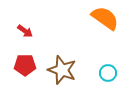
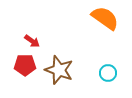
red arrow: moved 7 px right, 10 px down
brown star: moved 3 px left
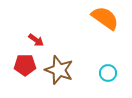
red arrow: moved 4 px right, 1 px up
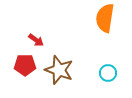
orange semicircle: rotated 116 degrees counterclockwise
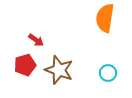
red pentagon: rotated 15 degrees counterclockwise
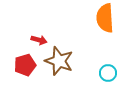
orange semicircle: rotated 12 degrees counterclockwise
red arrow: moved 3 px right; rotated 21 degrees counterclockwise
brown star: moved 9 px up
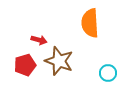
orange semicircle: moved 15 px left, 5 px down
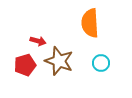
red arrow: moved 1 px left, 1 px down
cyan circle: moved 7 px left, 10 px up
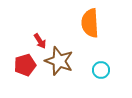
red arrow: moved 2 px right; rotated 42 degrees clockwise
cyan circle: moved 7 px down
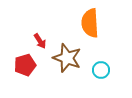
brown star: moved 8 px right, 3 px up
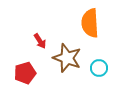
red pentagon: moved 8 px down
cyan circle: moved 2 px left, 2 px up
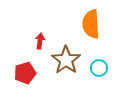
orange semicircle: moved 1 px right, 1 px down
red arrow: rotated 140 degrees counterclockwise
brown star: moved 1 px left, 2 px down; rotated 16 degrees clockwise
